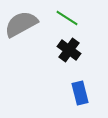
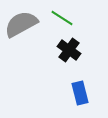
green line: moved 5 px left
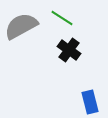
gray semicircle: moved 2 px down
blue rectangle: moved 10 px right, 9 px down
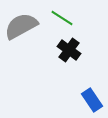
blue rectangle: moved 2 px right, 2 px up; rotated 20 degrees counterclockwise
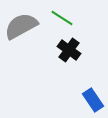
blue rectangle: moved 1 px right
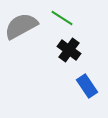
blue rectangle: moved 6 px left, 14 px up
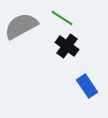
black cross: moved 2 px left, 4 px up
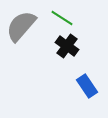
gray semicircle: rotated 20 degrees counterclockwise
